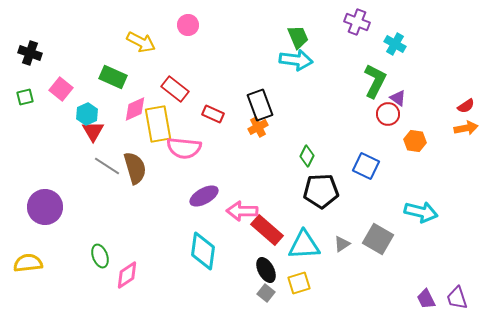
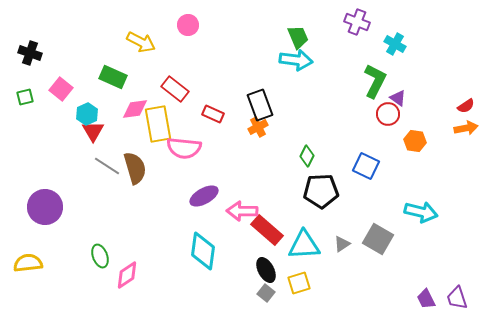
pink diamond at (135, 109): rotated 16 degrees clockwise
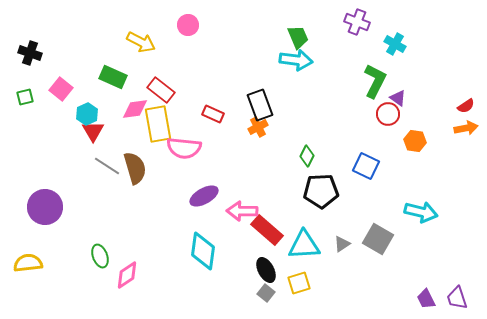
red rectangle at (175, 89): moved 14 px left, 1 px down
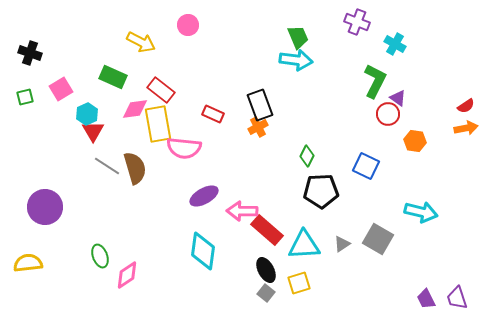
pink square at (61, 89): rotated 20 degrees clockwise
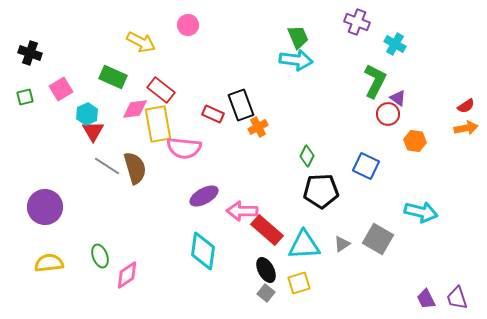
black rectangle at (260, 105): moved 19 px left
yellow semicircle at (28, 263): moved 21 px right
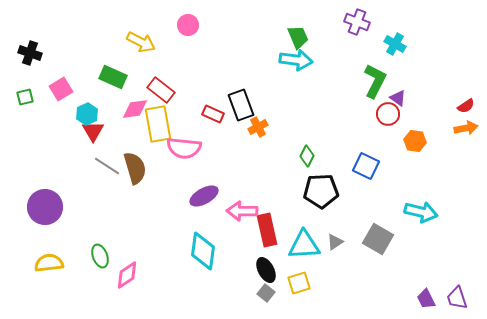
red rectangle at (267, 230): rotated 36 degrees clockwise
gray triangle at (342, 244): moved 7 px left, 2 px up
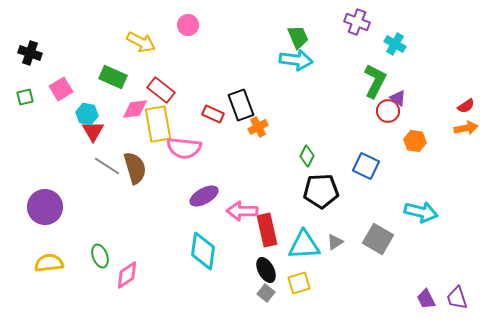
cyan hexagon at (87, 114): rotated 25 degrees counterclockwise
red circle at (388, 114): moved 3 px up
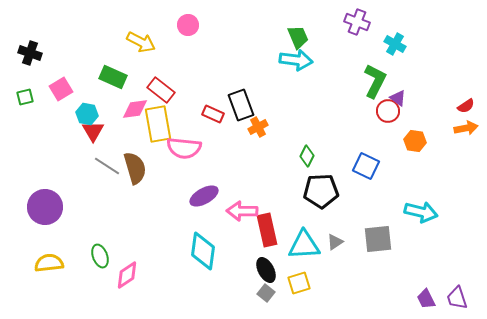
gray square at (378, 239): rotated 36 degrees counterclockwise
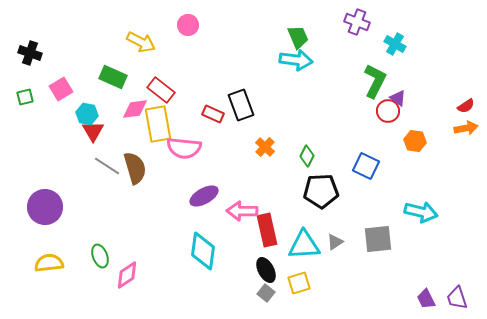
orange cross at (258, 127): moved 7 px right, 20 px down; rotated 18 degrees counterclockwise
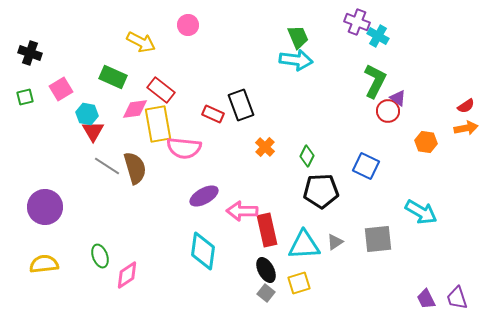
cyan cross at (395, 44): moved 17 px left, 8 px up
orange hexagon at (415, 141): moved 11 px right, 1 px down
cyan arrow at (421, 212): rotated 16 degrees clockwise
yellow semicircle at (49, 263): moved 5 px left, 1 px down
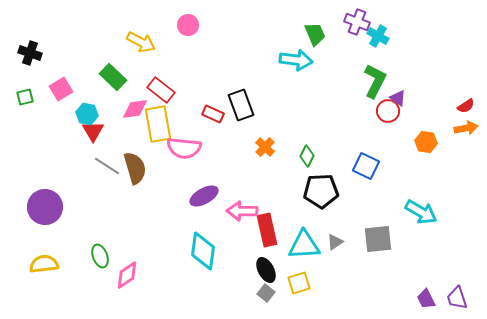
green trapezoid at (298, 37): moved 17 px right, 3 px up
green rectangle at (113, 77): rotated 20 degrees clockwise
